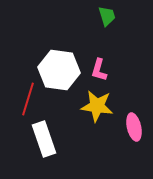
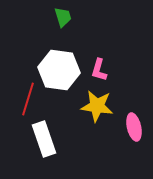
green trapezoid: moved 44 px left, 1 px down
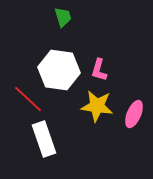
red line: rotated 64 degrees counterclockwise
pink ellipse: moved 13 px up; rotated 36 degrees clockwise
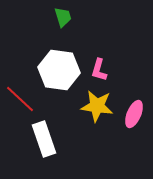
red line: moved 8 px left
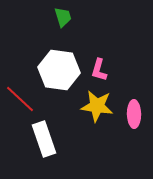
pink ellipse: rotated 24 degrees counterclockwise
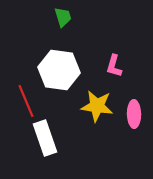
pink L-shape: moved 15 px right, 4 px up
red line: moved 6 px right, 2 px down; rotated 24 degrees clockwise
white rectangle: moved 1 px right, 1 px up
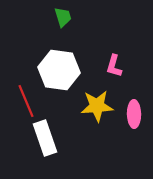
yellow star: rotated 12 degrees counterclockwise
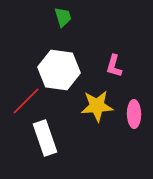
red line: rotated 68 degrees clockwise
